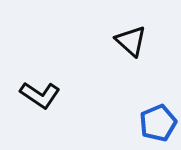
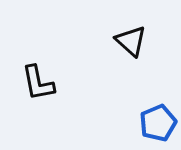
black L-shape: moved 2 px left, 12 px up; rotated 45 degrees clockwise
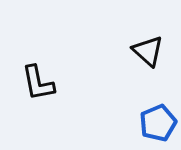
black triangle: moved 17 px right, 10 px down
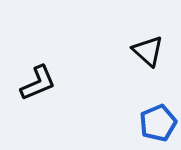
black L-shape: rotated 102 degrees counterclockwise
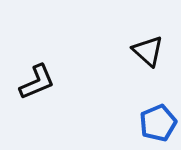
black L-shape: moved 1 px left, 1 px up
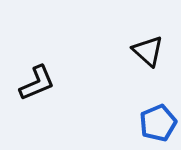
black L-shape: moved 1 px down
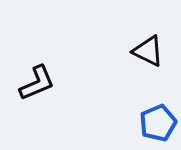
black triangle: rotated 16 degrees counterclockwise
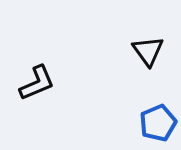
black triangle: rotated 28 degrees clockwise
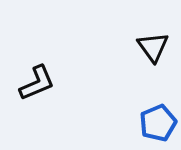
black triangle: moved 5 px right, 4 px up
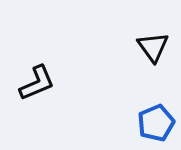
blue pentagon: moved 2 px left
